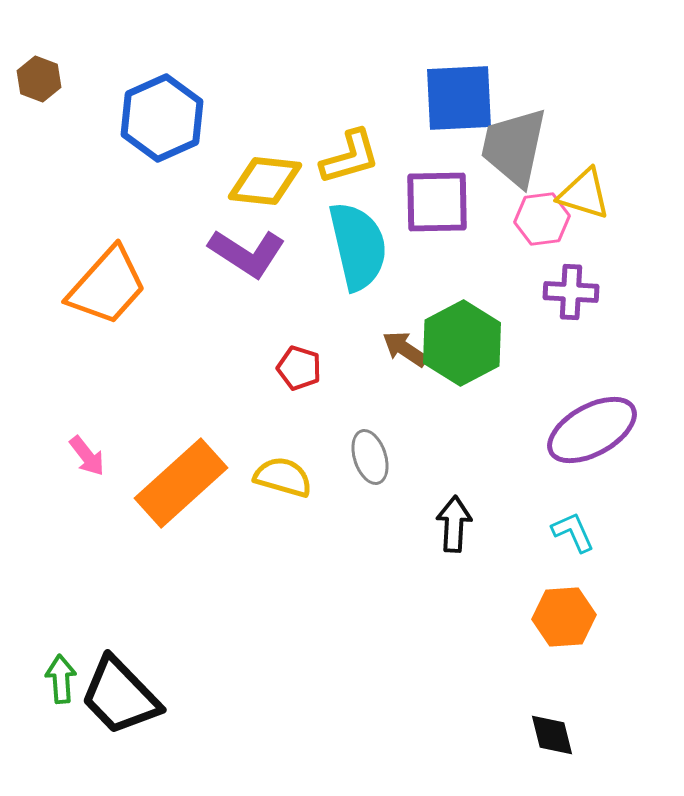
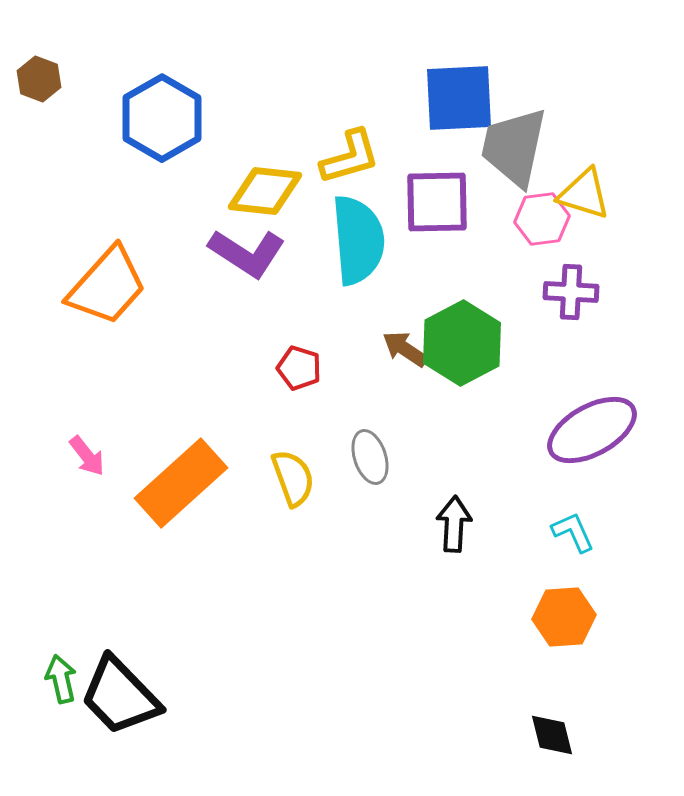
blue hexagon: rotated 6 degrees counterclockwise
yellow diamond: moved 10 px down
cyan semicircle: moved 6 px up; rotated 8 degrees clockwise
yellow semicircle: moved 10 px right, 1 px down; rotated 54 degrees clockwise
green arrow: rotated 9 degrees counterclockwise
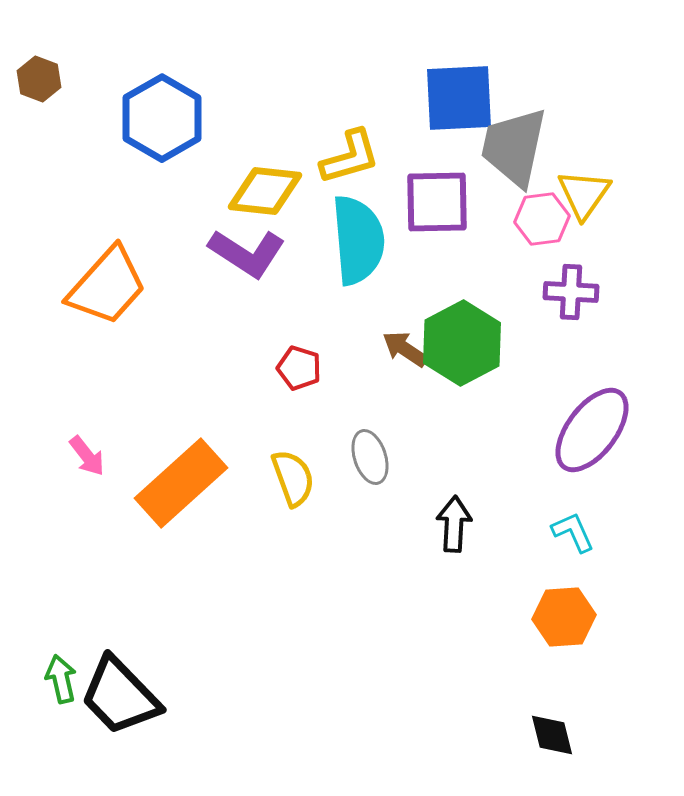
yellow triangle: rotated 48 degrees clockwise
purple ellipse: rotated 24 degrees counterclockwise
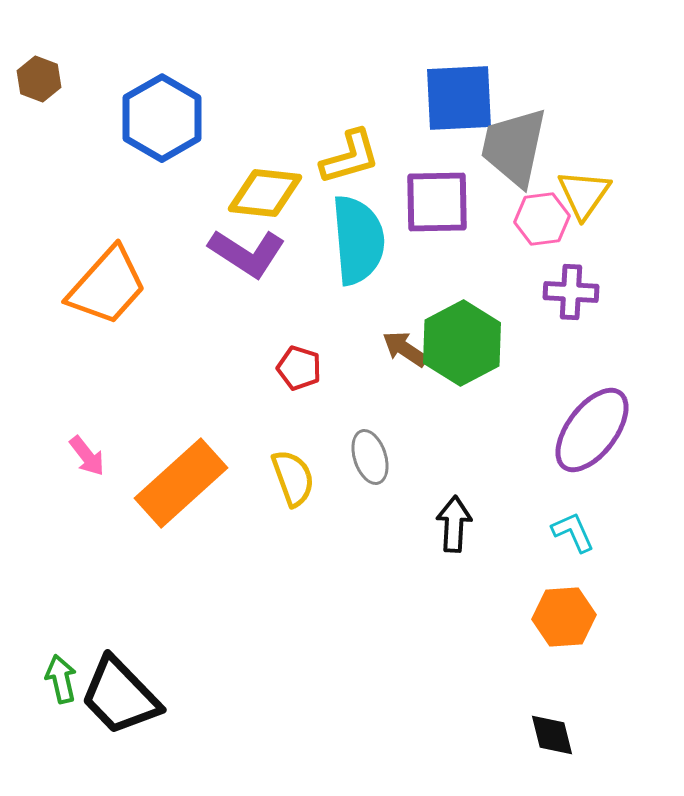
yellow diamond: moved 2 px down
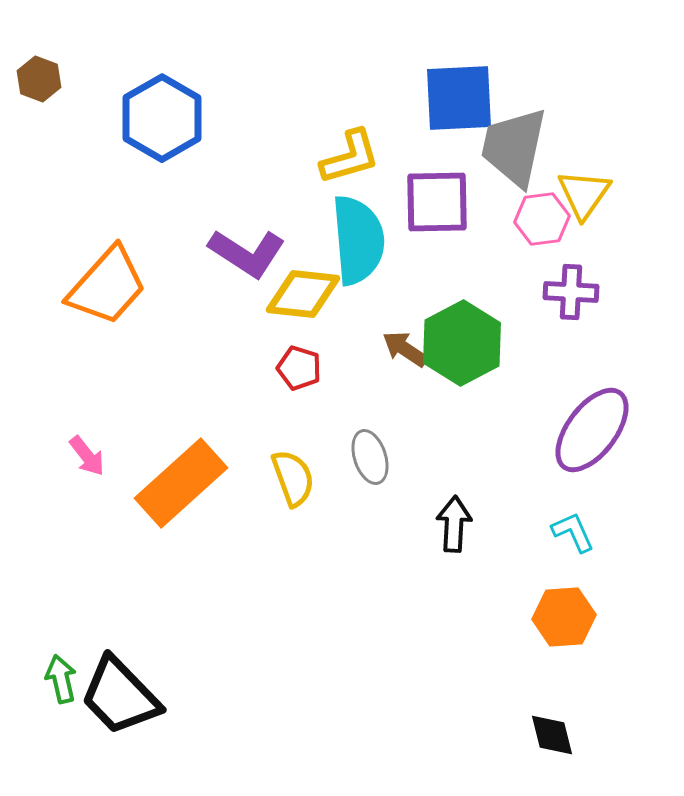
yellow diamond: moved 38 px right, 101 px down
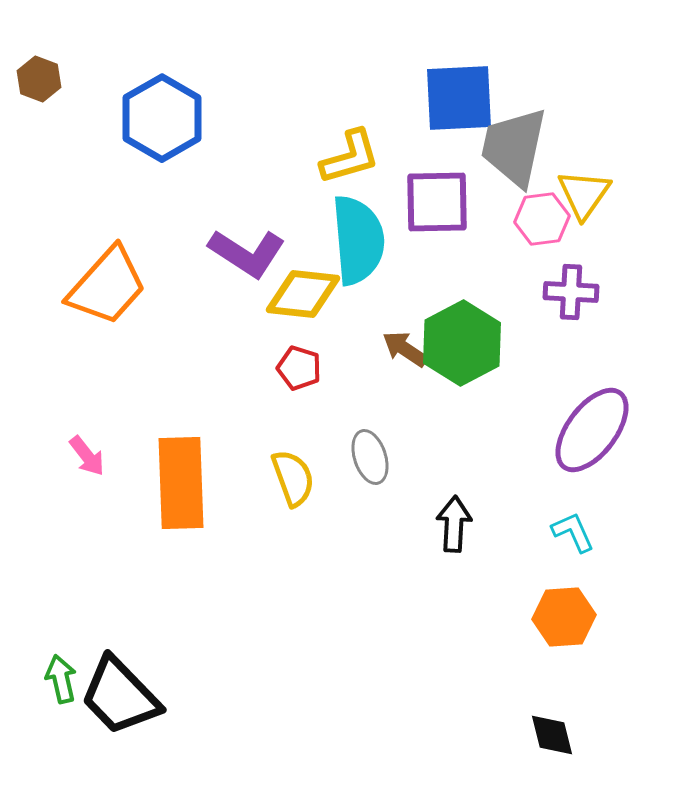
orange rectangle: rotated 50 degrees counterclockwise
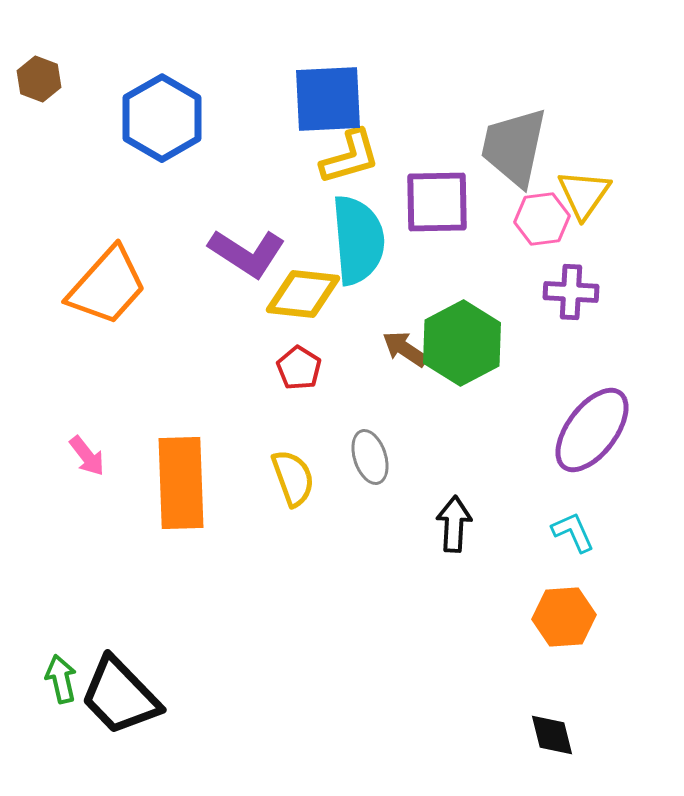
blue square: moved 131 px left, 1 px down
red pentagon: rotated 15 degrees clockwise
